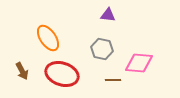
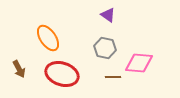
purple triangle: rotated 28 degrees clockwise
gray hexagon: moved 3 px right, 1 px up
brown arrow: moved 3 px left, 2 px up
brown line: moved 3 px up
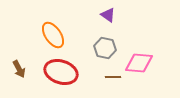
orange ellipse: moved 5 px right, 3 px up
red ellipse: moved 1 px left, 2 px up
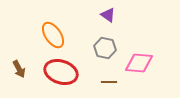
brown line: moved 4 px left, 5 px down
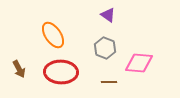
gray hexagon: rotated 10 degrees clockwise
red ellipse: rotated 16 degrees counterclockwise
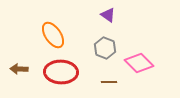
pink diamond: rotated 40 degrees clockwise
brown arrow: rotated 120 degrees clockwise
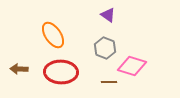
pink diamond: moved 7 px left, 3 px down; rotated 28 degrees counterclockwise
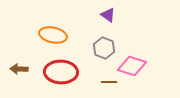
orange ellipse: rotated 44 degrees counterclockwise
gray hexagon: moved 1 px left
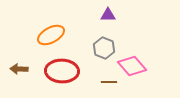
purple triangle: rotated 35 degrees counterclockwise
orange ellipse: moved 2 px left; rotated 40 degrees counterclockwise
pink diamond: rotated 32 degrees clockwise
red ellipse: moved 1 px right, 1 px up
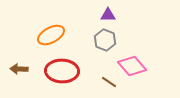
gray hexagon: moved 1 px right, 8 px up
brown line: rotated 35 degrees clockwise
